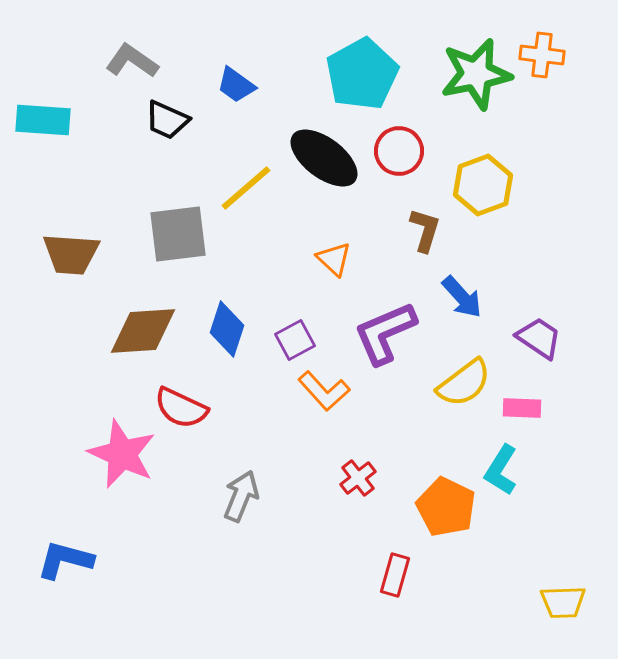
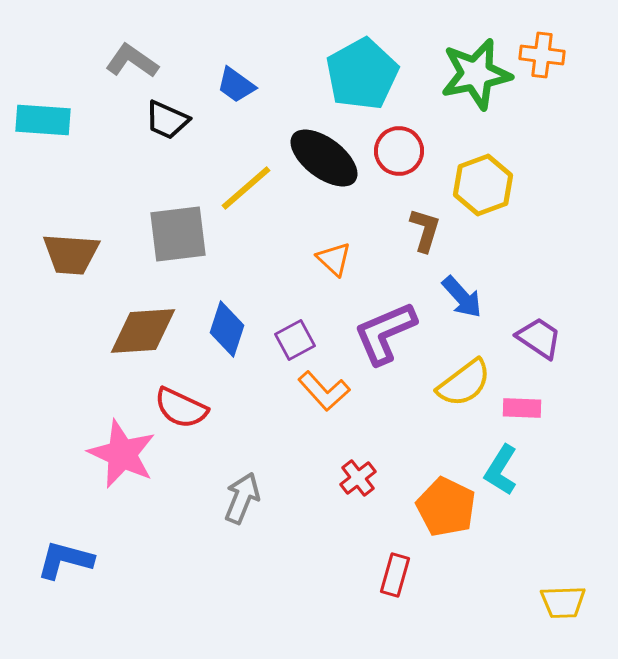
gray arrow: moved 1 px right, 2 px down
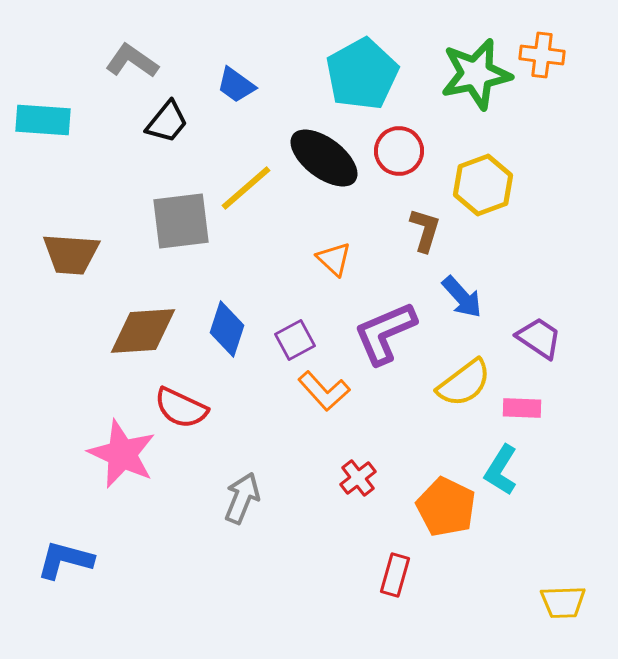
black trapezoid: moved 2 px down; rotated 75 degrees counterclockwise
gray square: moved 3 px right, 13 px up
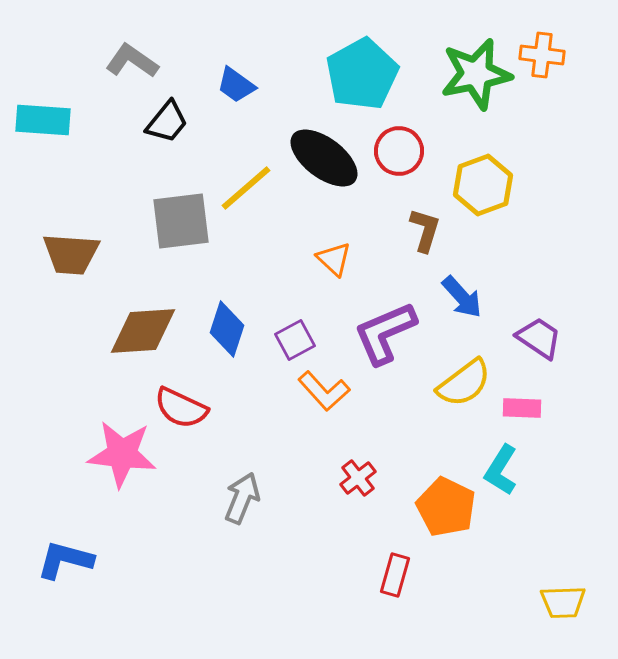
pink star: rotated 18 degrees counterclockwise
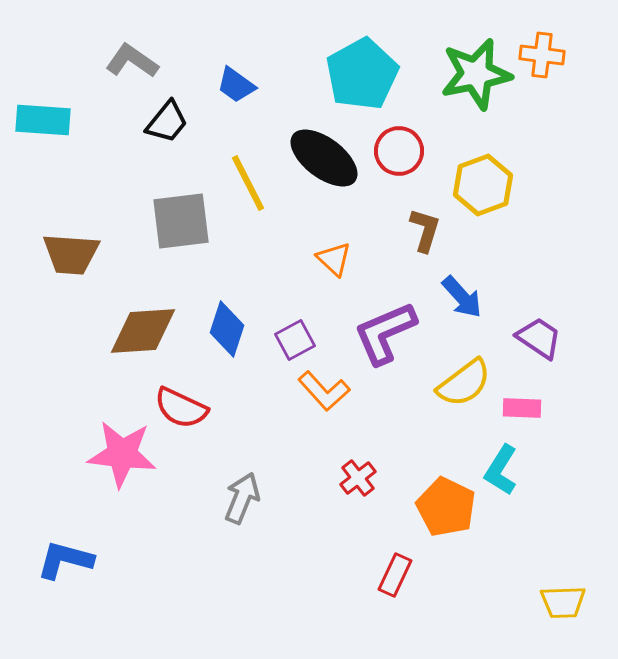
yellow line: moved 2 px right, 5 px up; rotated 76 degrees counterclockwise
red rectangle: rotated 9 degrees clockwise
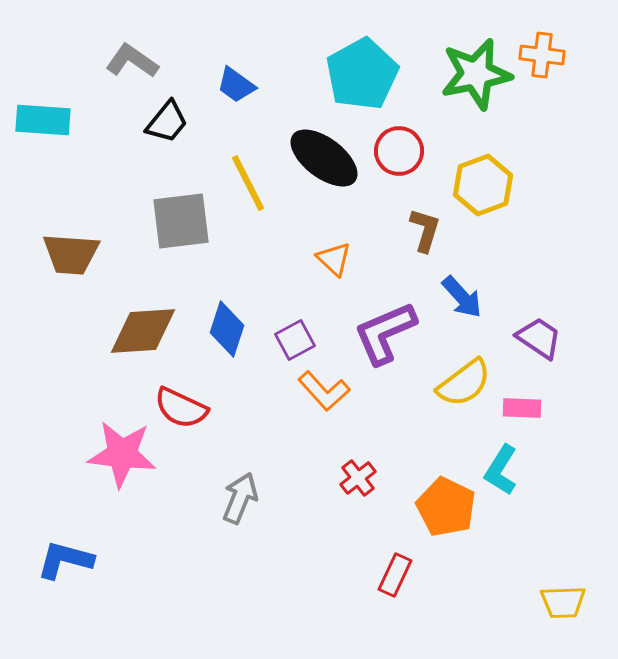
gray arrow: moved 2 px left
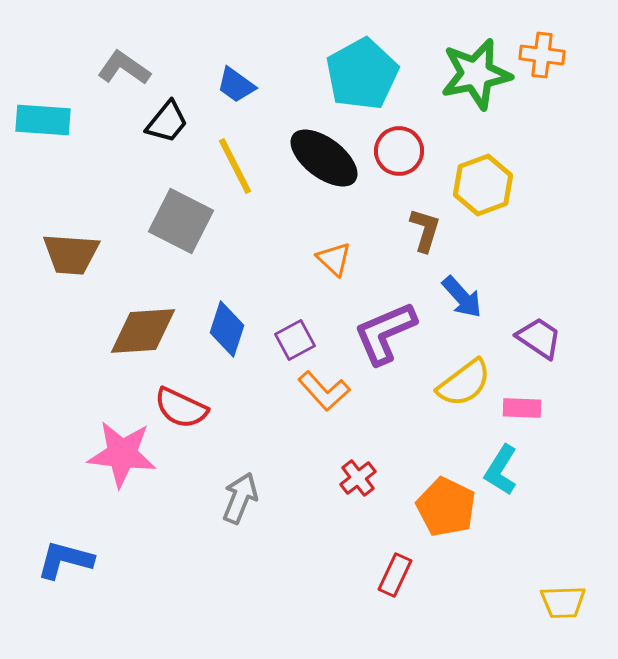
gray L-shape: moved 8 px left, 7 px down
yellow line: moved 13 px left, 17 px up
gray square: rotated 34 degrees clockwise
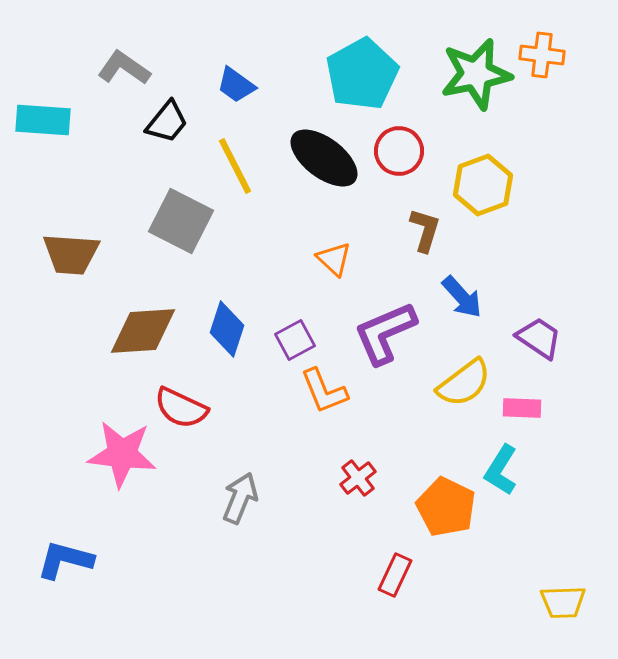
orange L-shape: rotated 20 degrees clockwise
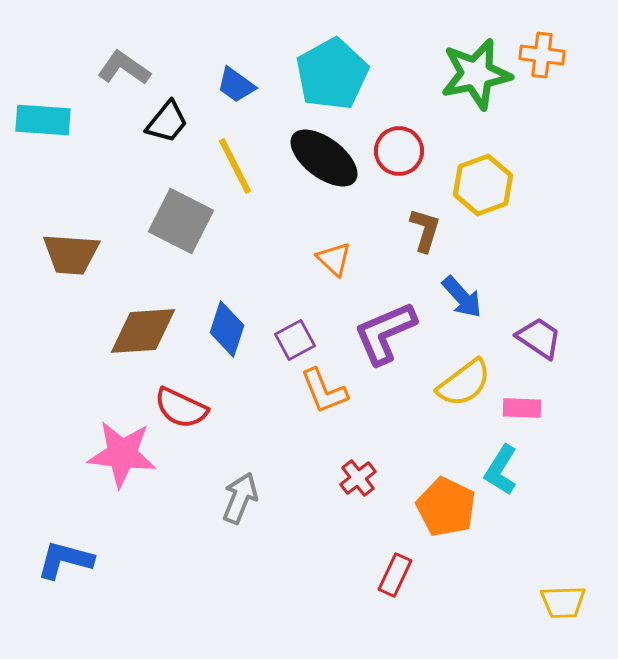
cyan pentagon: moved 30 px left
